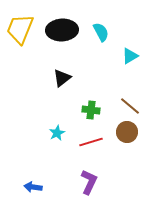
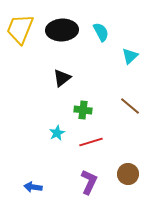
cyan triangle: rotated 12 degrees counterclockwise
green cross: moved 8 px left
brown circle: moved 1 px right, 42 px down
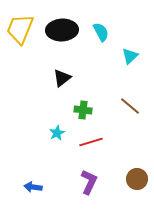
brown circle: moved 9 px right, 5 px down
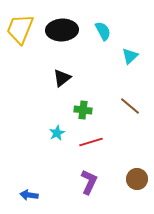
cyan semicircle: moved 2 px right, 1 px up
blue arrow: moved 4 px left, 8 px down
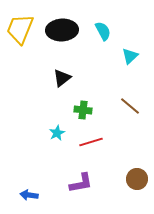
purple L-shape: moved 8 px left, 1 px down; rotated 55 degrees clockwise
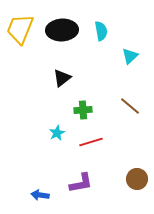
cyan semicircle: moved 2 px left; rotated 18 degrees clockwise
green cross: rotated 12 degrees counterclockwise
blue arrow: moved 11 px right
